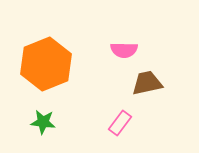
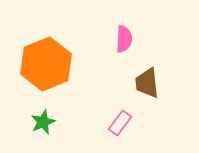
pink semicircle: moved 11 px up; rotated 88 degrees counterclockwise
brown trapezoid: rotated 84 degrees counterclockwise
green star: rotated 30 degrees counterclockwise
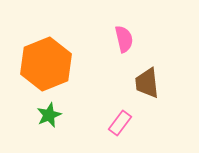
pink semicircle: rotated 16 degrees counterclockwise
green star: moved 6 px right, 7 px up
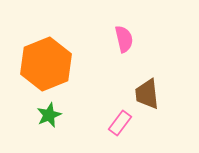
brown trapezoid: moved 11 px down
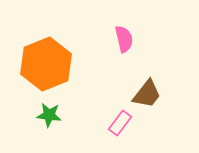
brown trapezoid: rotated 136 degrees counterclockwise
green star: rotated 30 degrees clockwise
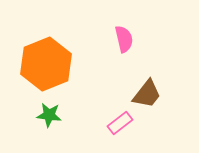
pink rectangle: rotated 15 degrees clockwise
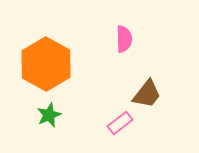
pink semicircle: rotated 12 degrees clockwise
orange hexagon: rotated 9 degrees counterclockwise
green star: rotated 30 degrees counterclockwise
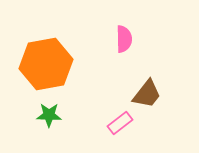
orange hexagon: rotated 21 degrees clockwise
green star: rotated 25 degrees clockwise
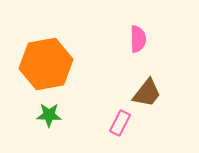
pink semicircle: moved 14 px right
brown trapezoid: moved 1 px up
pink rectangle: rotated 25 degrees counterclockwise
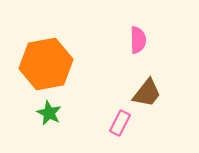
pink semicircle: moved 1 px down
green star: moved 2 px up; rotated 25 degrees clockwise
